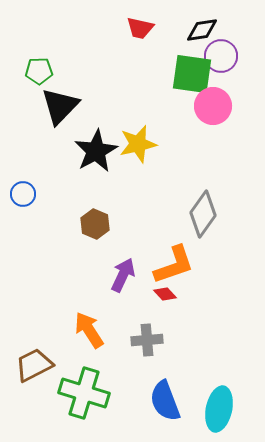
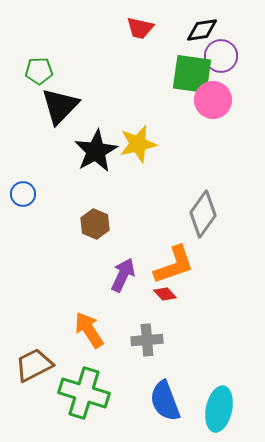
pink circle: moved 6 px up
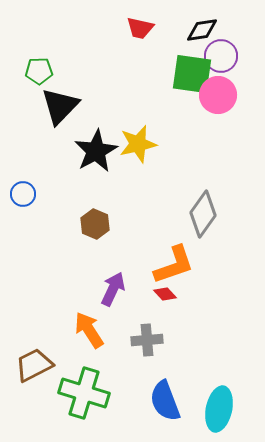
pink circle: moved 5 px right, 5 px up
purple arrow: moved 10 px left, 14 px down
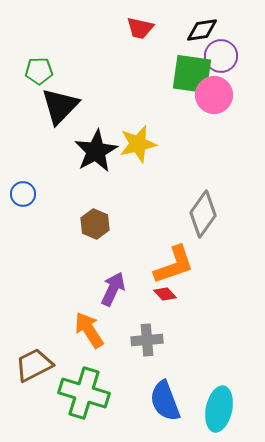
pink circle: moved 4 px left
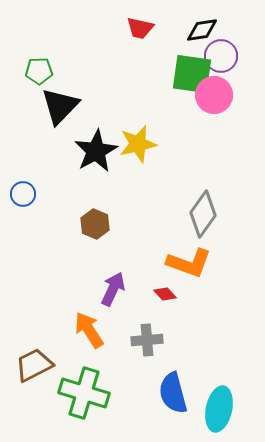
orange L-shape: moved 15 px right, 2 px up; rotated 39 degrees clockwise
blue semicircle: moved 8 px right, 8 px up; rotated 6 degrees clockwise
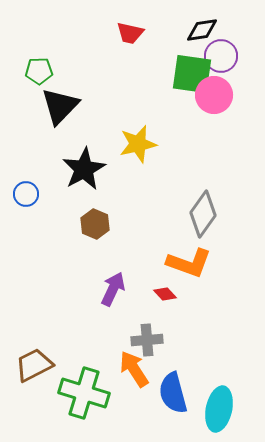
red trapezoid: moved 10 px left, 5 px down
black star: moved 12 px left, 18 px down
blue circle: moved 3 px right
orange arrow: moved 45 px right, 39 px down
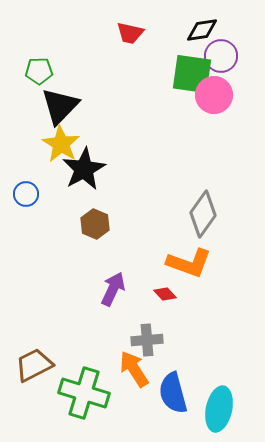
yellow star: moved 77 px left; rotated 27 degrees counterclockwise
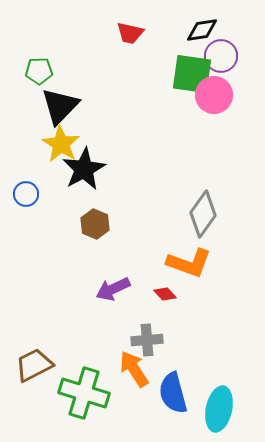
purple arrow: rotated 140 degrees counterclockwise
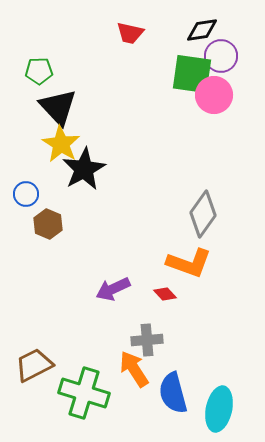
black triangle: moved 2 px left, 1 px down; rotated 27 degrees counterclockwise
brown hexagon: moved 47 px left
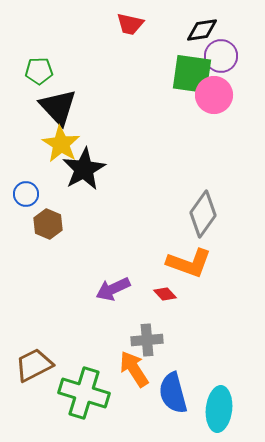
red trapezoid: moved 9 px up
cyan ellipse: rotated 6 degrees counterclockwise
